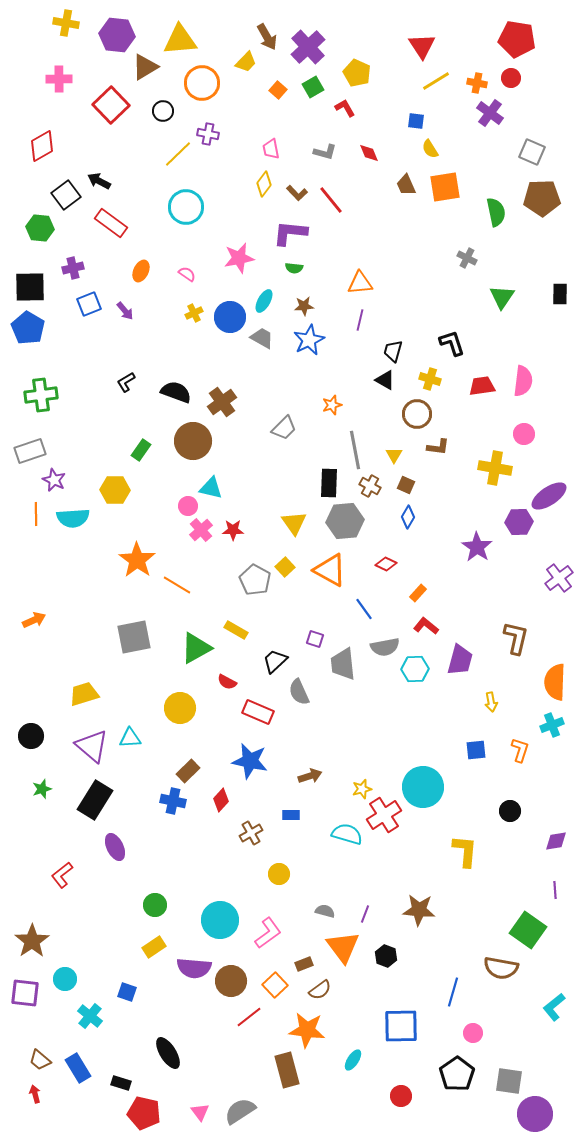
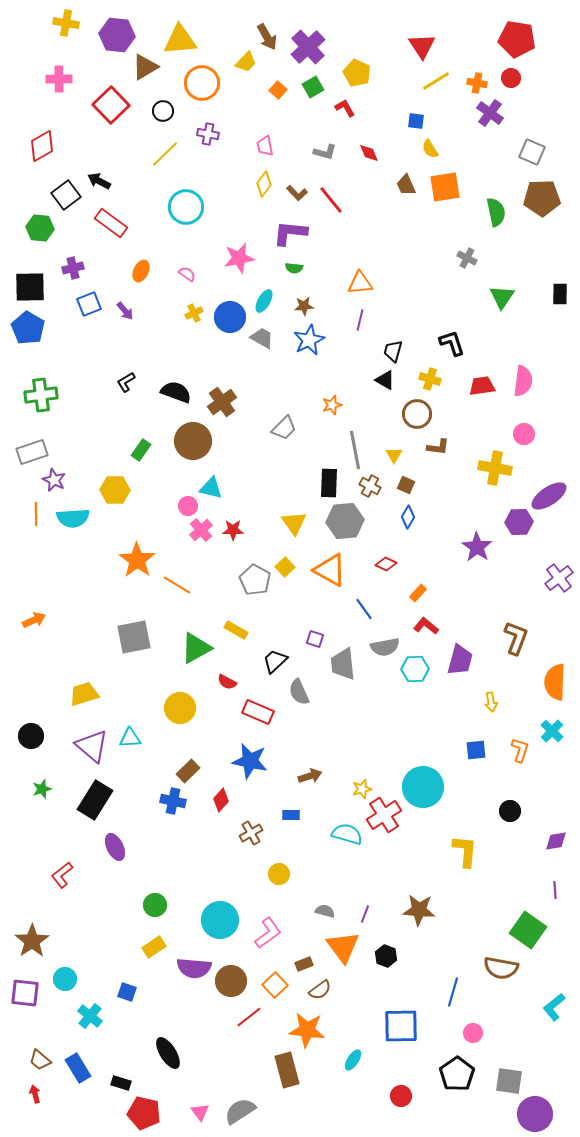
pink trapezoid at (271, 149): moved 6 px left, 3 px up
yellow line at (178, 154): moved 13 px left
gray rectangle at (30, 451): moved 2 px right, 1 px down
brown L-shape at (516, 638): rotated 8 degrees clockwise
cyan cross at (552, 725): moved 6 px down; rotated 25 degrees counterclockwise
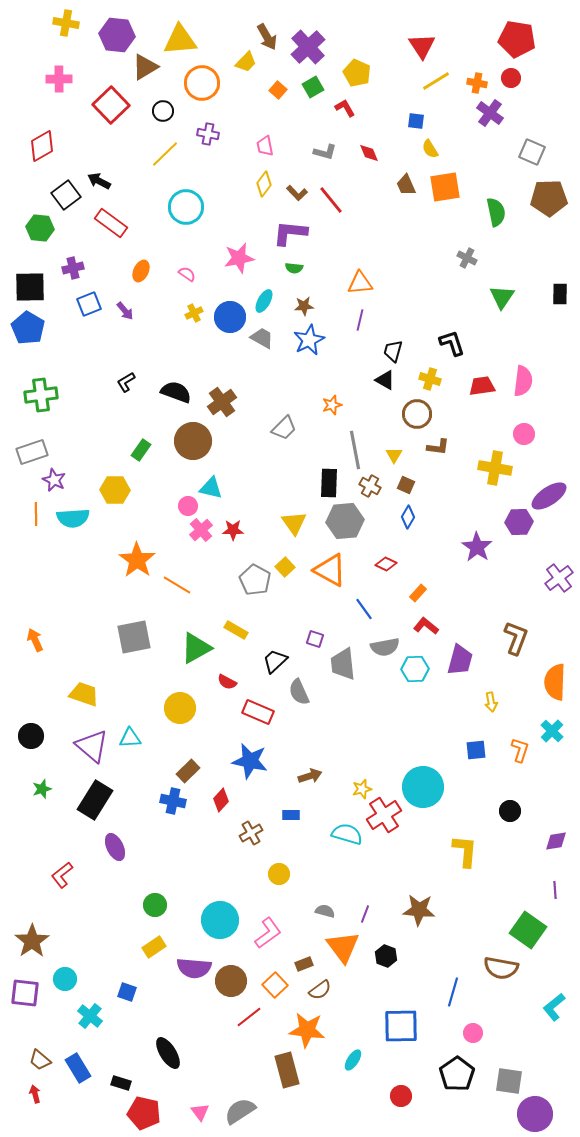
brown pentagon at (542, 198): moved 7 px right
orange arrow at (34, 620): moved 1 px right, 20 px down; rotated 90 degrees counterclockwise
yellow trapezoid at (84, 694): rotated 36 degrees clockwise
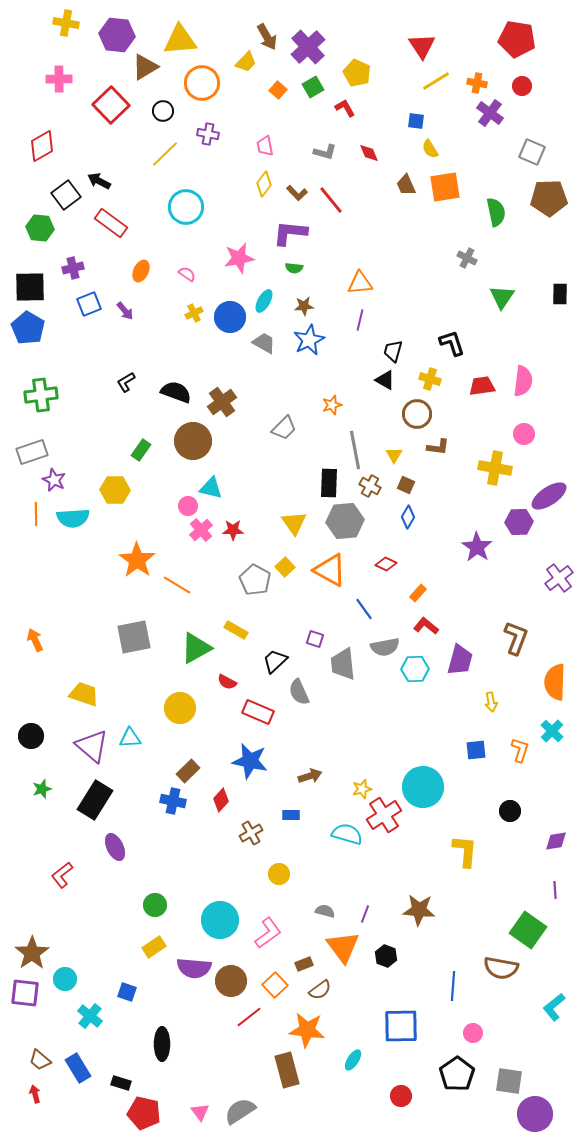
red circle at (511, 78): moved 11 px right, 8 px down
gray trapezoid at (262, 338): moved 2 px right, 5 px down
brown star at (32, 941): moved 12 px down
blue line at (453, 992): moved 6 px up; rotated 12 degrees counterclockwise
black ellipse at (168, 1053): moved 6 px left, 9 px up; rotated 32 degrees clockwise
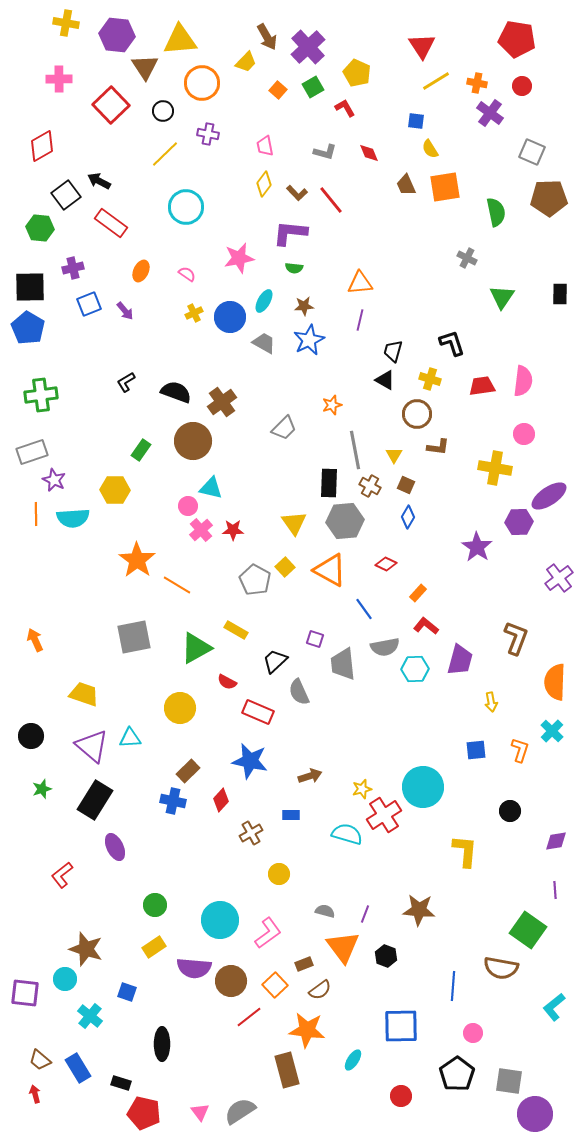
brown triangle at (145, 67): rotated 32 degrees counterclockwise
brown star at (32, 953): moved 54 px right, 4 px up; rotated 20 degrees counterclockwise
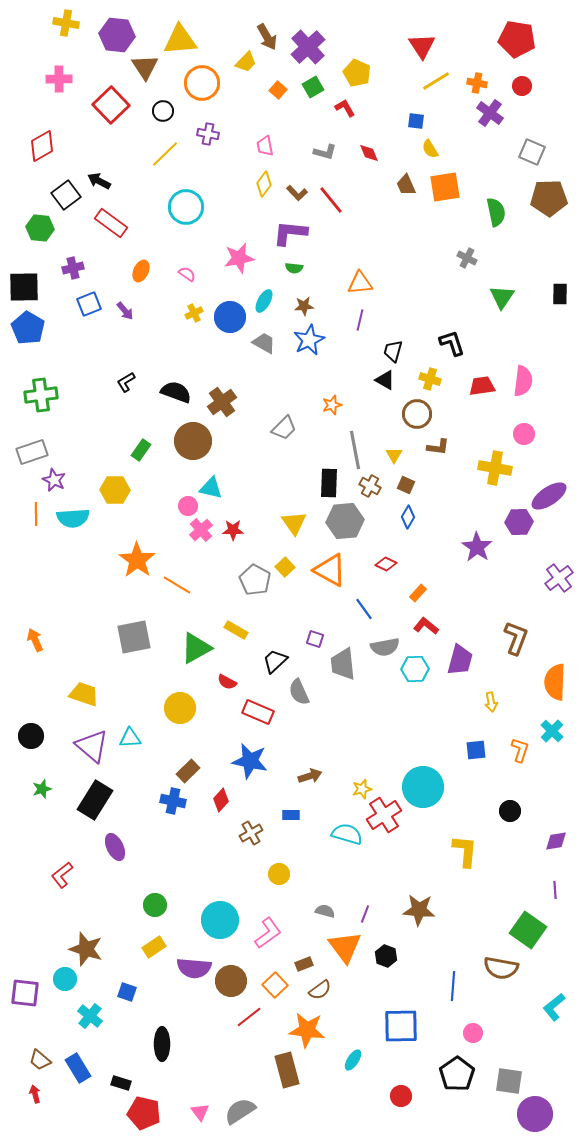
black square at (30, 287): moved 6 px left
orange triangle at (343, 947): moved 2 px right
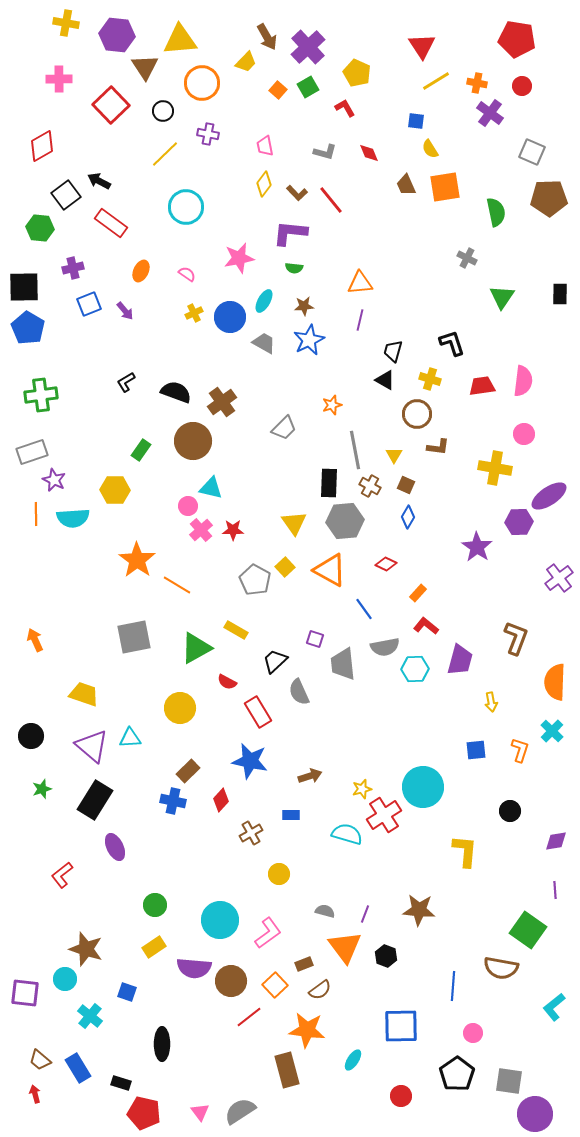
green square at (313, 87): moved 5 px left
red rectangle at (258, 712): rotated 36 degrees clockwise
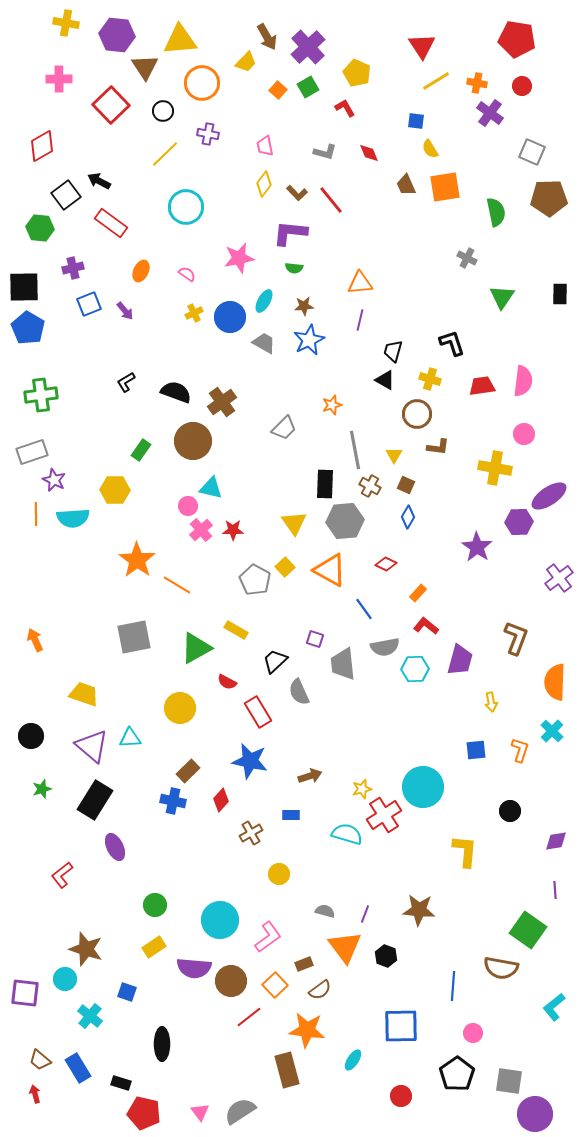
black rectangle at (329, 483): moved 4 px left, 1 px down
pink L-shape at (268, 933): moved 4 px down
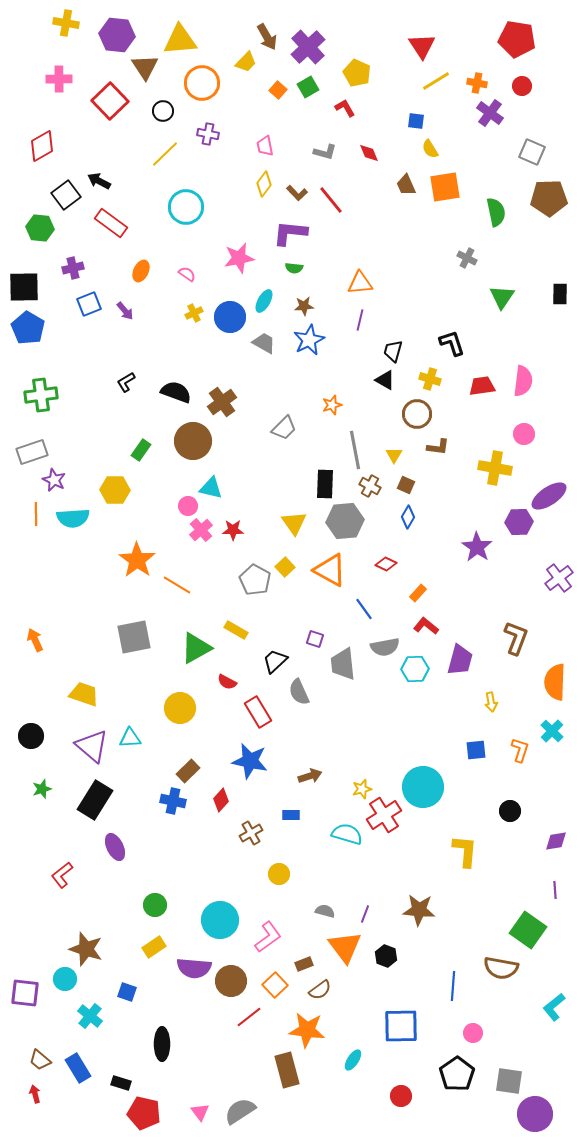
red square at (111, 105): moved 1 px left, 4 px up
